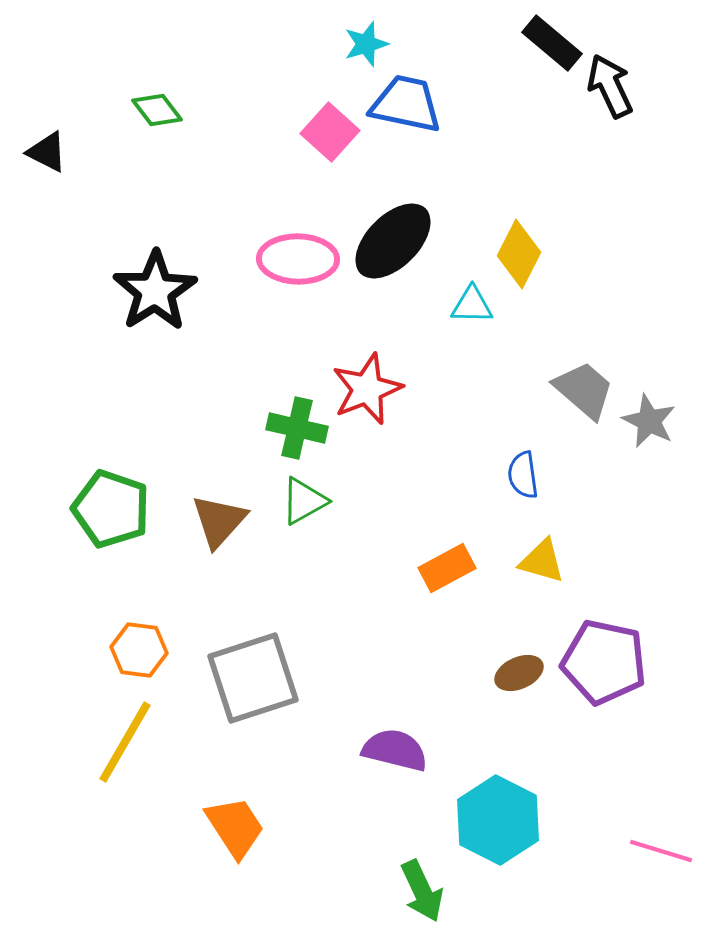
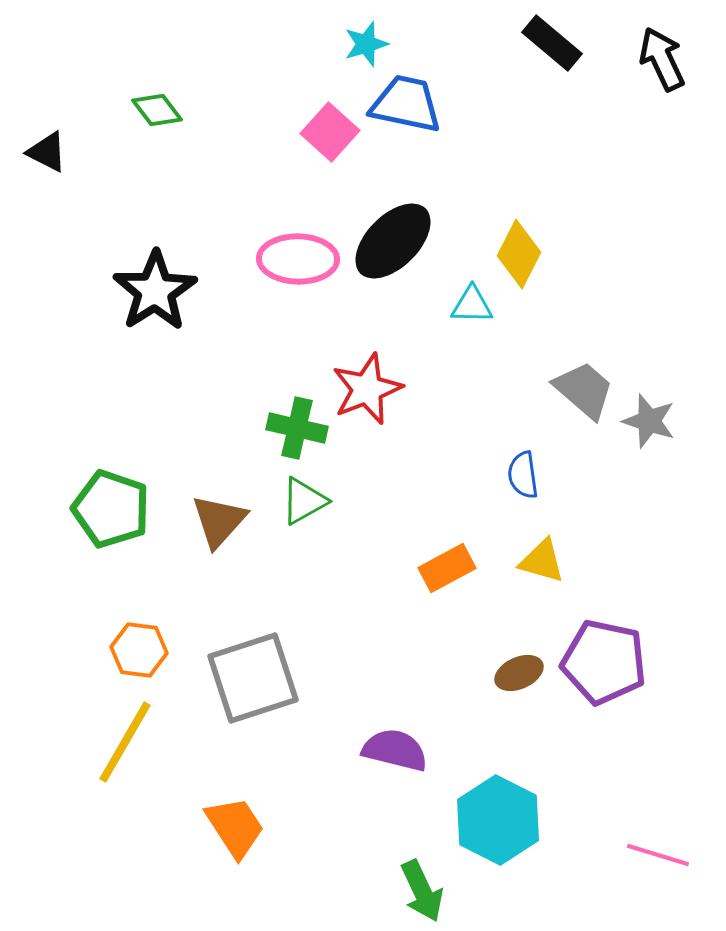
black arrow: moved 52 px right, 27 px up
gray star: rotated 8 degrees counterclockwise
pink line: moved 3 px left, 4 px down
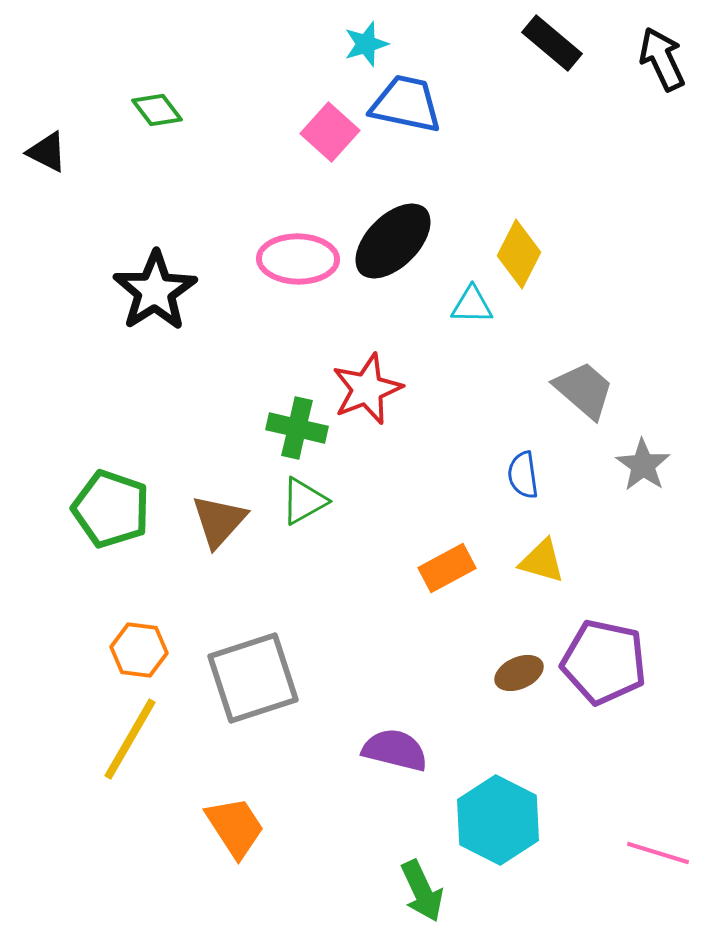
gray star: moved 6 px left, 44 px down; rotated 16 degrees clockwise
yellow line: moved 5 px right, 3 px up
pink line: moved 2 px up
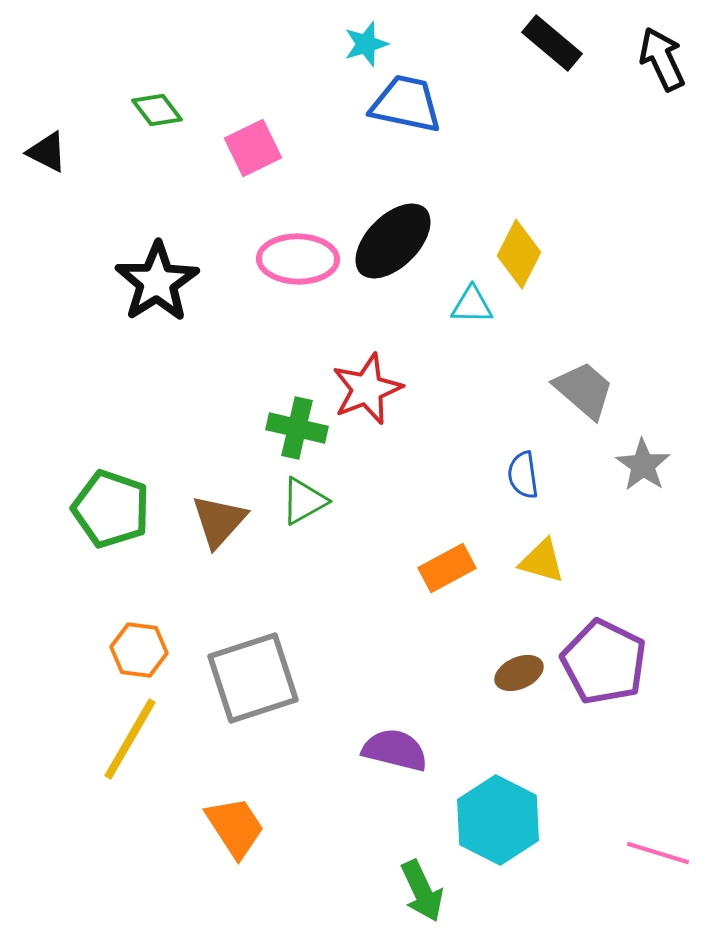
pink square: moved 77 px left, 16 px down; rotated 22 degrees clockwise
black star: moved 2 px right, 9 px up
purple pentagon: rotated 14 degrees clockwise
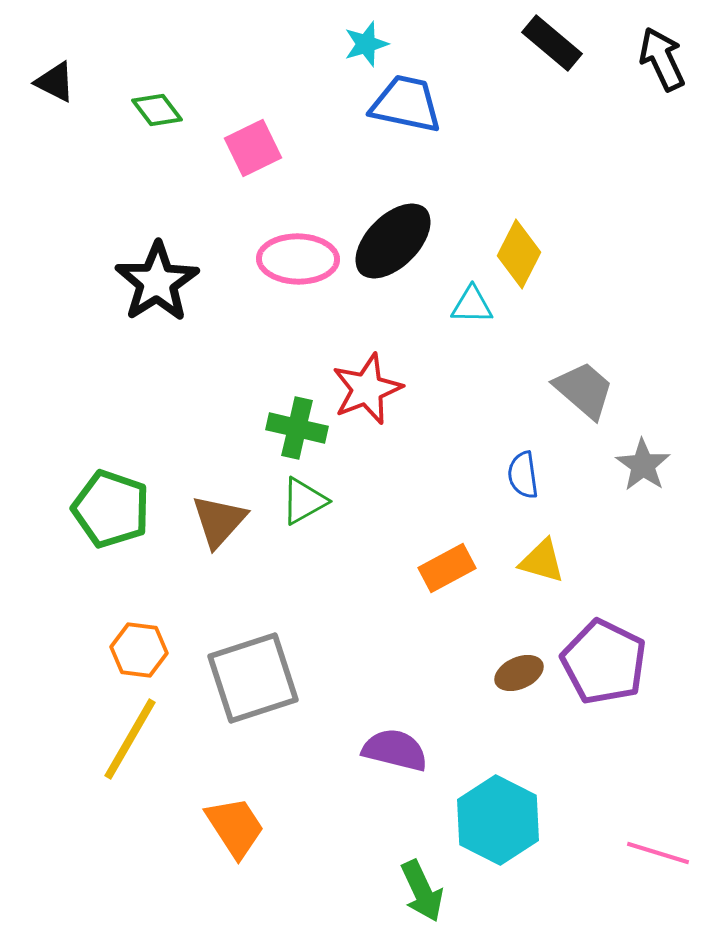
black triangle: moved 8 px right, 70 px up
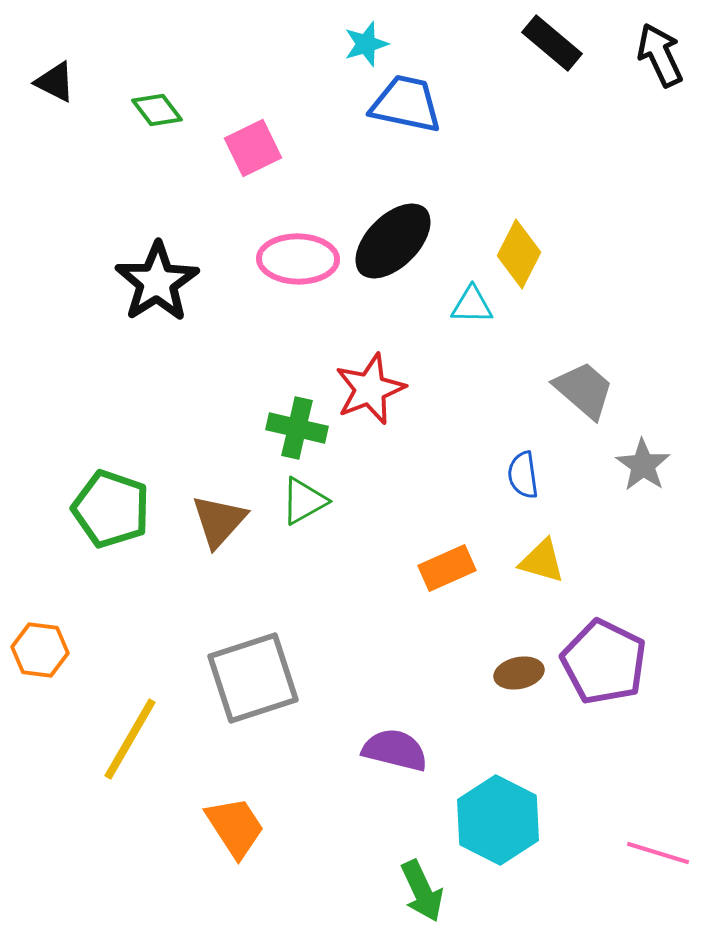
black arrow: moved 2 px left, 4 px up
red star: moved 3 px right
orange rectangle: rotated 4 degrees clockwise
orange hexagon: moved 99 px left
brown ellipse: rotated 12 degrees clockwise
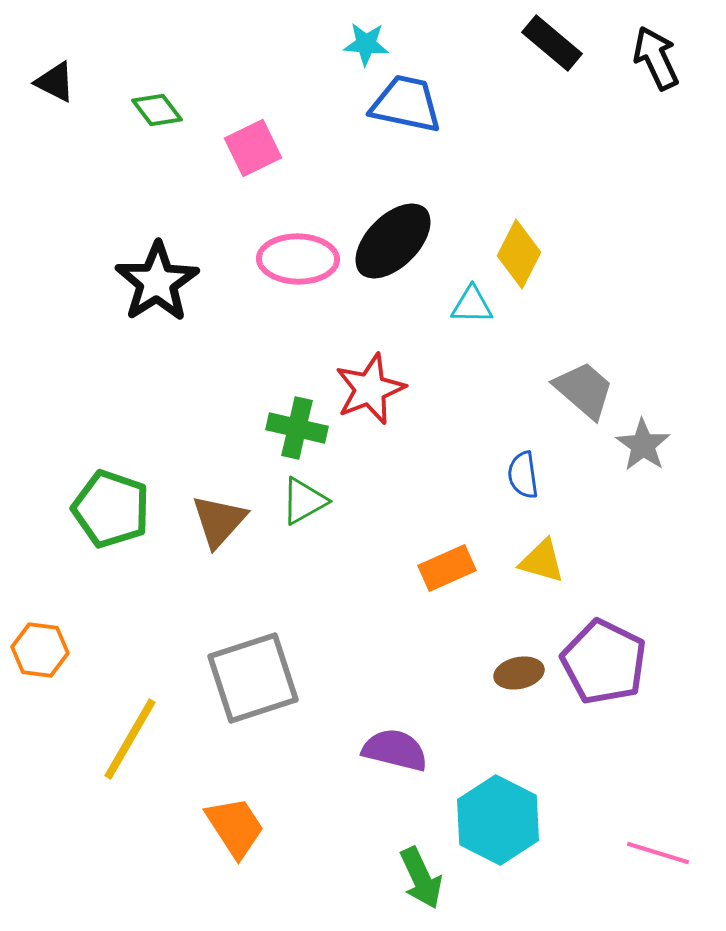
cyan star: rotated 21 degrees clockwise
black arrow: moved 4 px left, 3 px down
gray star: moved 20 px up
green arrow: moved 1 px left, 13 px up
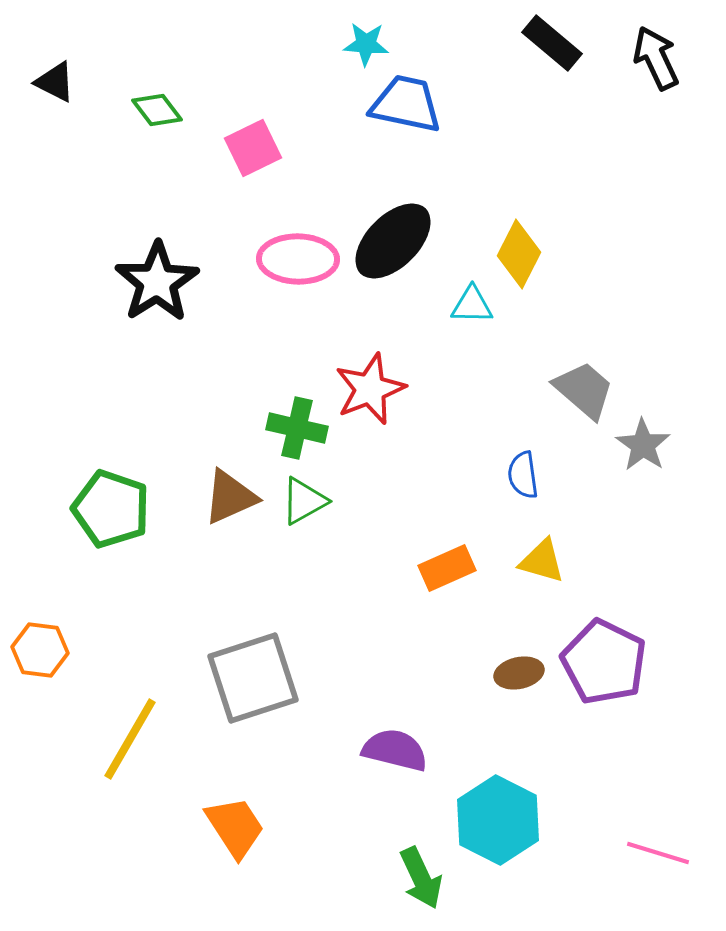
brown triangle: moved 11 px right, 24 px up; rotated 24 degrees clockwise
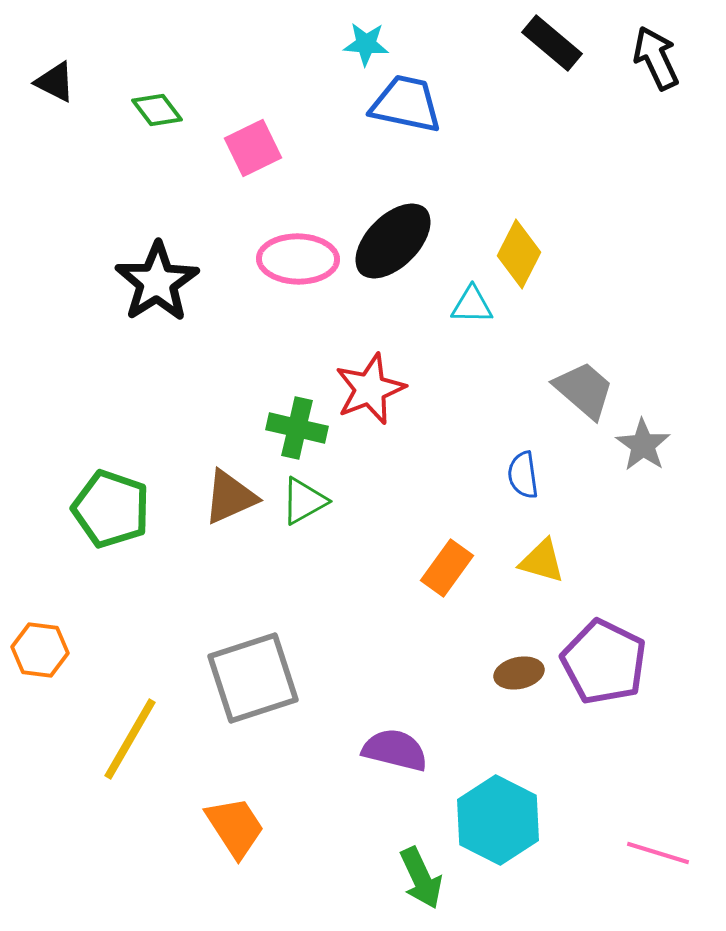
orange rectangle: rotated 30 degrees counterclockwise
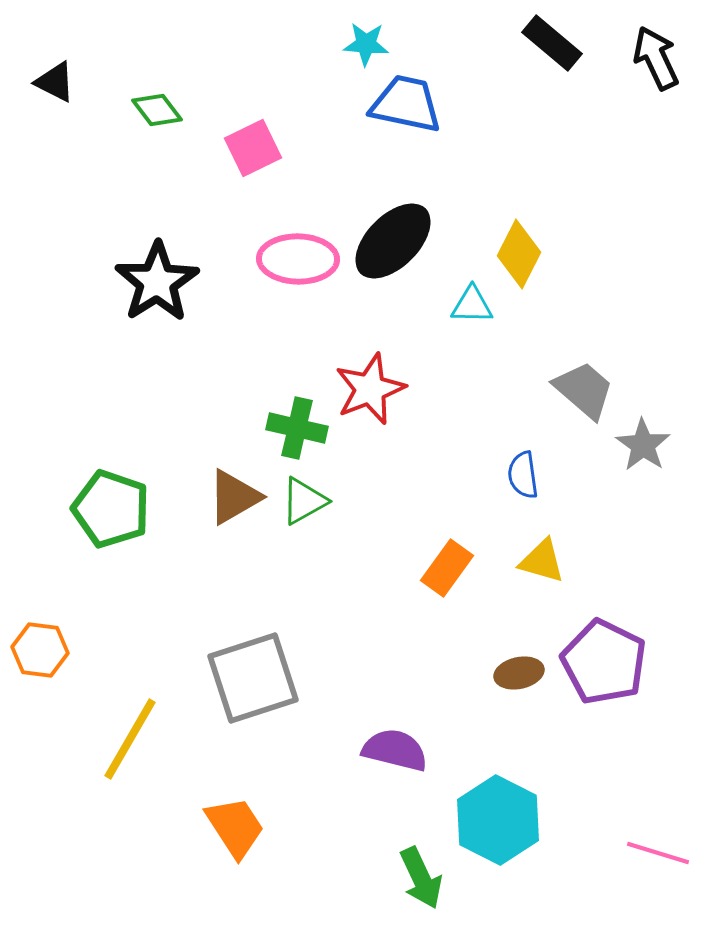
brown triangle: moved 4 px right; rotated 6 degrees counterclockwise
